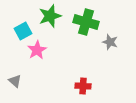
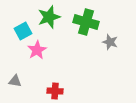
green star: moved 1 px left, 1 px down
gray triangle: rotated 32 degrees counterclockwise
red cross: moved 28 px left, 5 px down
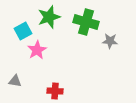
gray star: moved 1 px up; rotated 14 degrees counterclockwise
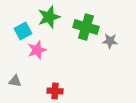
green cross: moved 5 px down
pink star: rotated 12 degrees clockwise
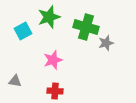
gray star: moved 4 px left, 2 px down; rotated 21 degrees counterclockwise
pink star: moved 16 px right, 10 px down
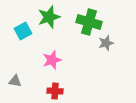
green cross: moved 3 px right, 5 px up
pink star: moved 1 px left
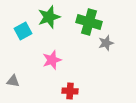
gray triangle: moved 2 px left
red cross: moved 15 px right
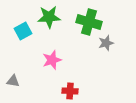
green star: rotated 15 degrees clockwise
